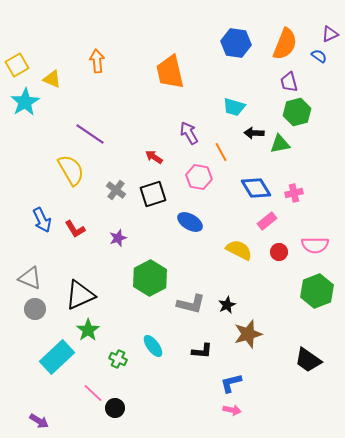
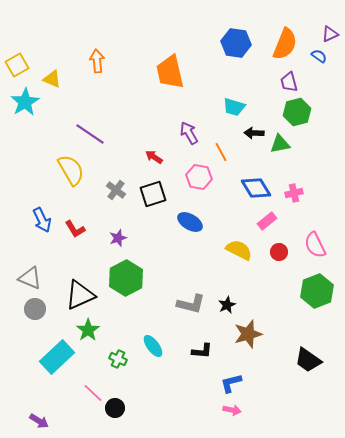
pink semicircle at (315, 245): rotated 64 degrees clockwise
green hexagon at (150, 278): moved 24 px left
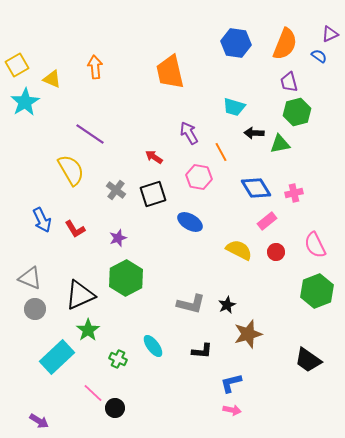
orange arrow at (97, 61): moved 2 px left, 6 px down
red circle at (279, 252): moved 3 px left
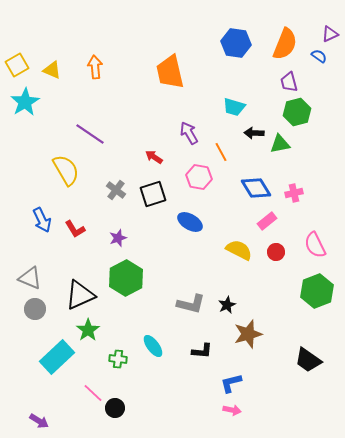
yellow triangle at (52, 79): moved 9 px up
yellow semicircle at (71, 170): moved 5 px left
green cross at (118, 359): rotated 18 degrees counterclockwise
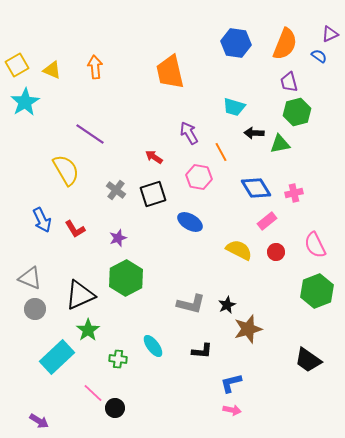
brown star at (248, 334): moved 5 px up
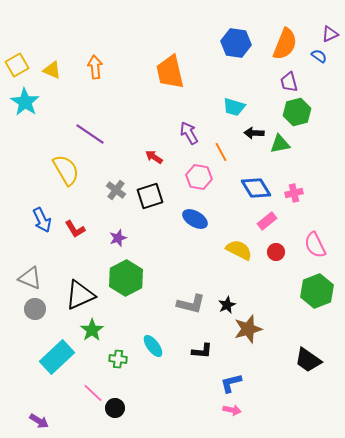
cyan star at (25, 102): rotated 8 degrees counterclockwise
black square at (153, 194): moved 3 px left, 2 px down
blue ellipse at (190, 222): moved 5 px right, 3 px up
green star at (88, 330): moved 4 px right
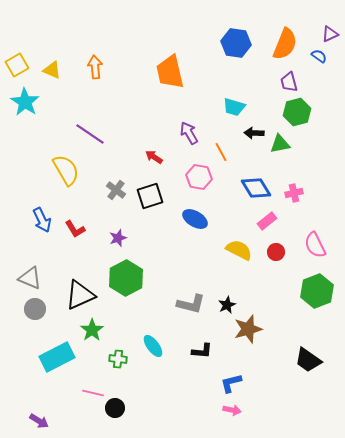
cyan rectangle at (57, 357): rotated 16 degrees clockwise
pink line at (93, 393): rotated 30 degrees counterclockwise
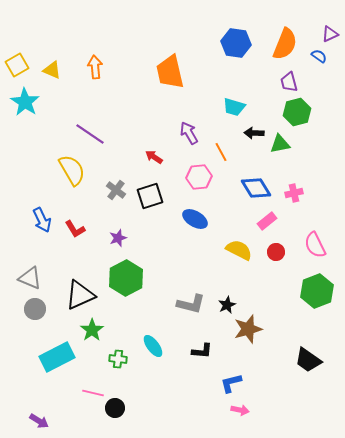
yellow semicircle at (66, 170): moved 6 px right
pink hexagon at (199, 177): rotated 15 degrees counterclockwise
pink arrow at (232, 410): moved 8 px right
